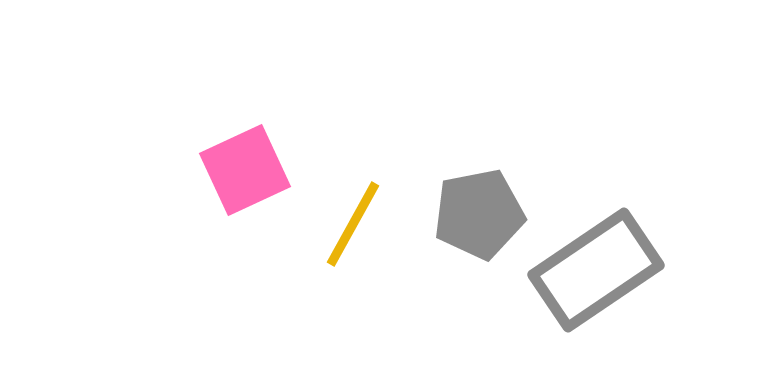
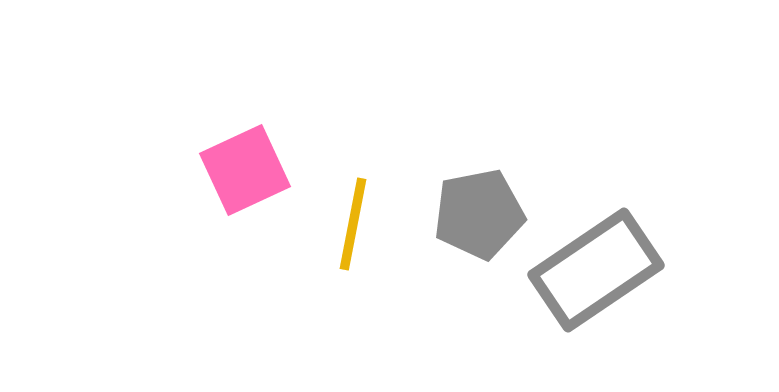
yellow line: rotated 18 degrees counterclockwise
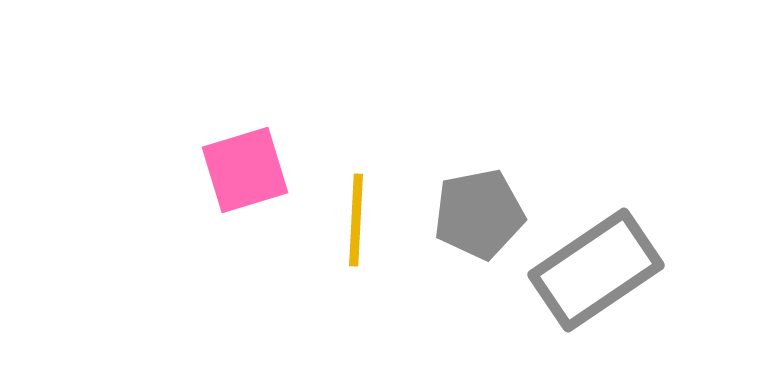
pink square: rotated 8 degrees clockwise
yellow line: moved 3 px right, 4 px up; rotated 8 degrees counterclockwise
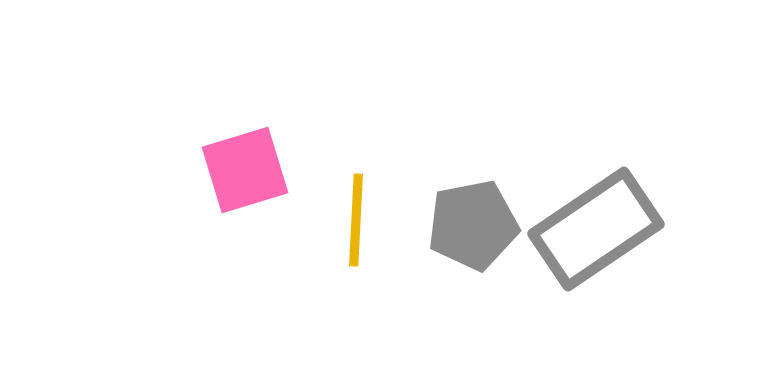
gray pentagon: moved 6 px left, 11 px down
gray rectangle: moved 41 px up
